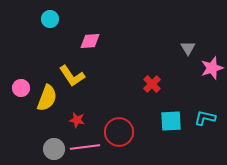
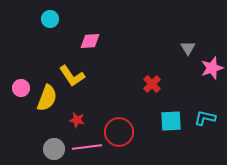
pink line: moved 2 px right
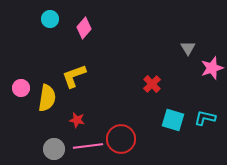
pink diamond: moved 6 px left, 13 px up; rotated 45 degrees counterclockwise
yellow L-shape: moved 2 px right; rotated 104 degrees clockwise
yellow semicircle: rotated 12 degrees counterclockwise
cyan square: moved 2 px right, 1 px up; rotated 20 degrees clockwise
red circle: moved 2 px right, 7 px down
pink line: moved 1 px right, 1 px up
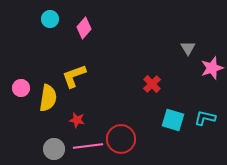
yellow semicircle: moved 1 px right
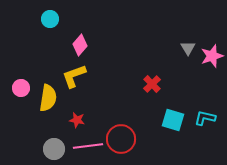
pink diamond: moved 4 px left, 17 px down
pink star: moved 12 px up
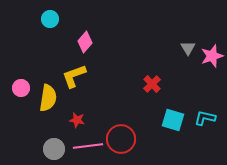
pink diamond: moved 5 px right, 3 px up
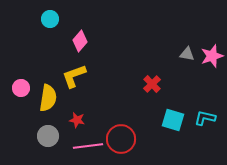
pink diamond: moved 5 px left, 1 px up
gray triangle: moved 1 px left, 6 px down; rotated 49 degrees counterclockwise
gray circle: moved 6 px left, 13 px up
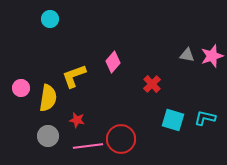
pink diamond: moved 33 px right, 21 px down
gray triangle: moved 1 px down
